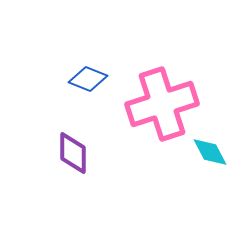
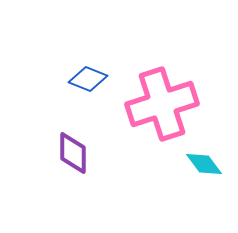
cyan diamond: moved 6 px left, 12 px down; rotated 9 degrees counterclockwise
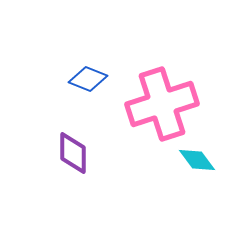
cyan diamond: moved 7 px left, 4 px up
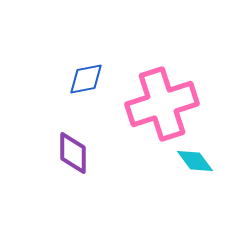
blue diamond: moved 2 px left; rotated 33 degrees counterclockwise
cyan diamond: moved 2 px left, 1 px down
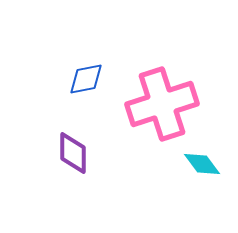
cyan diamond: moved 7 px right, 3 px down
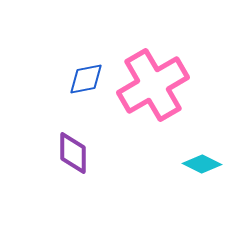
pink cross: moved 9 px left, 19 px up; rotated 12 degrees counterclockwise
cyan diamond: rotated 27 degrees counterclockwise
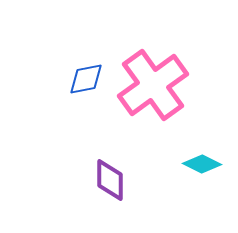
pink cross: rotated 6 degrees counterclockwise
purple diamond: moved 37 px right, 27 px down
